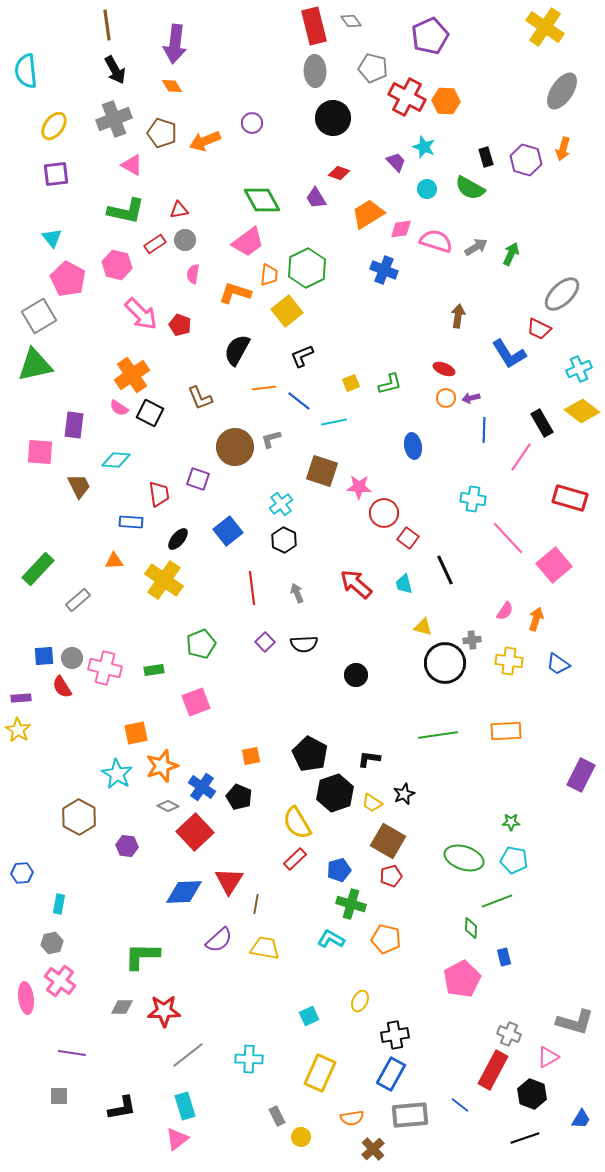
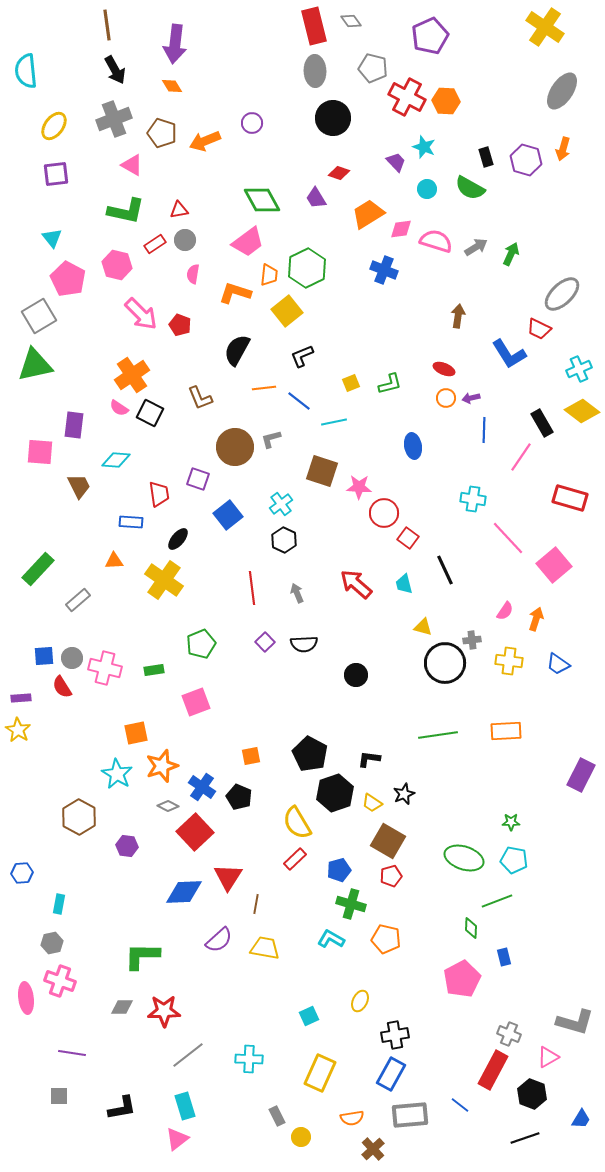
blue square at (228, 531): moved 16 px up
red triangle at (229, 881): moved 1 px left, 4 px up
pink cross at (60, 981): rotated 16 degrees counterclockwise
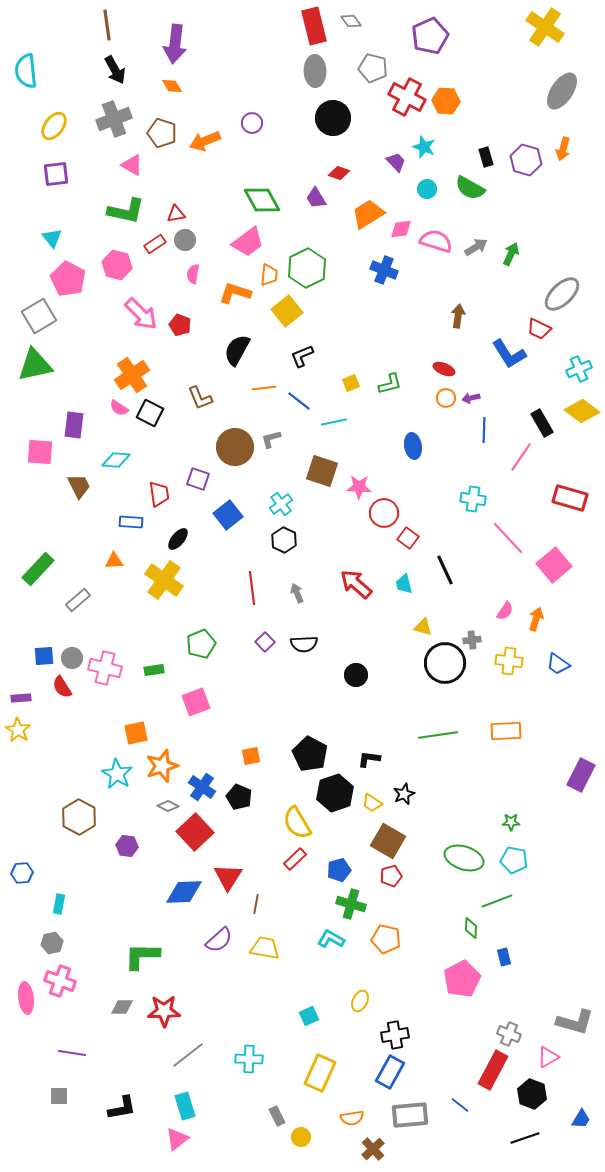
red triangle at (179, 210): moved 3 px left, 4 px down
blue rectangle at (391, 1074): moved 1 px left, 2 px up
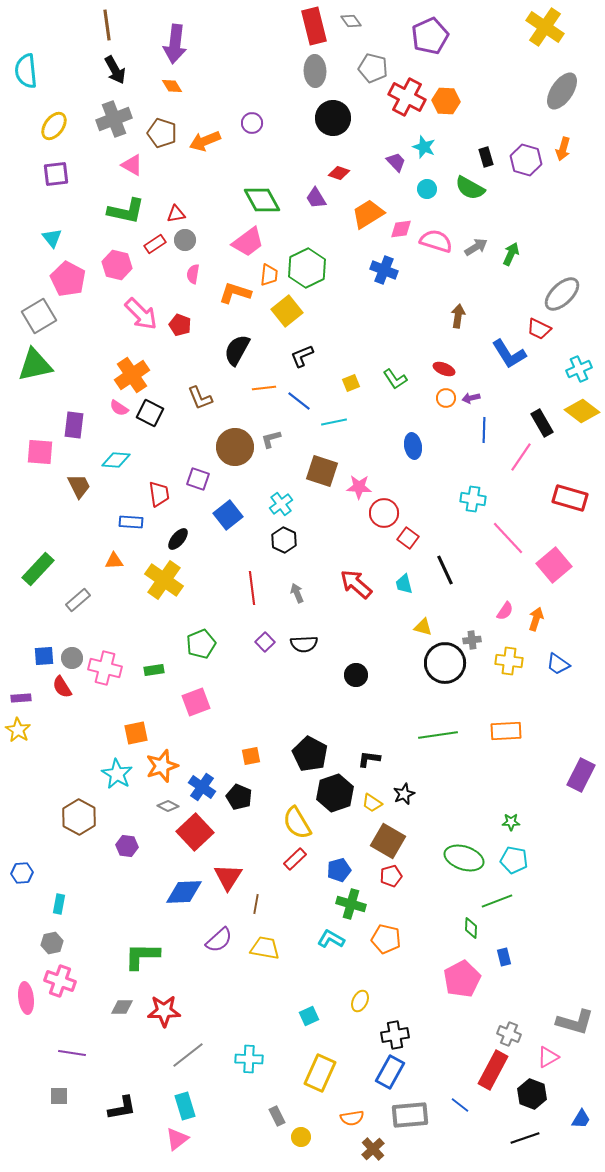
green L-shape at (390, 384): moved 5 px right, 5 px up; rotated 70 degrees clockwise
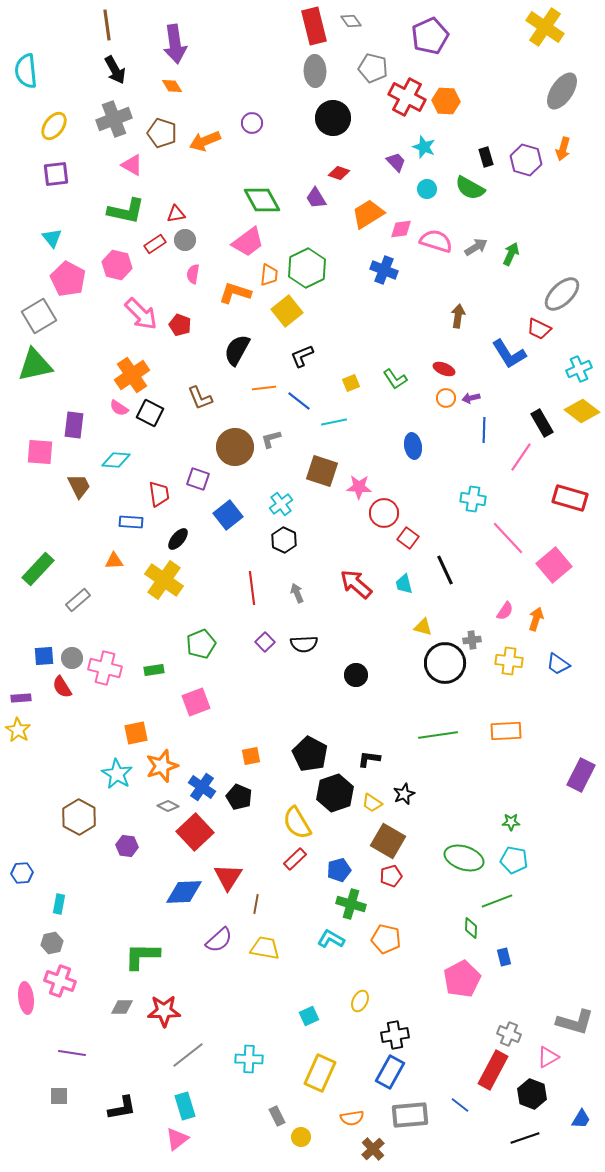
purple arrow at (175, 44): rotated 15 degrees counterclockwise
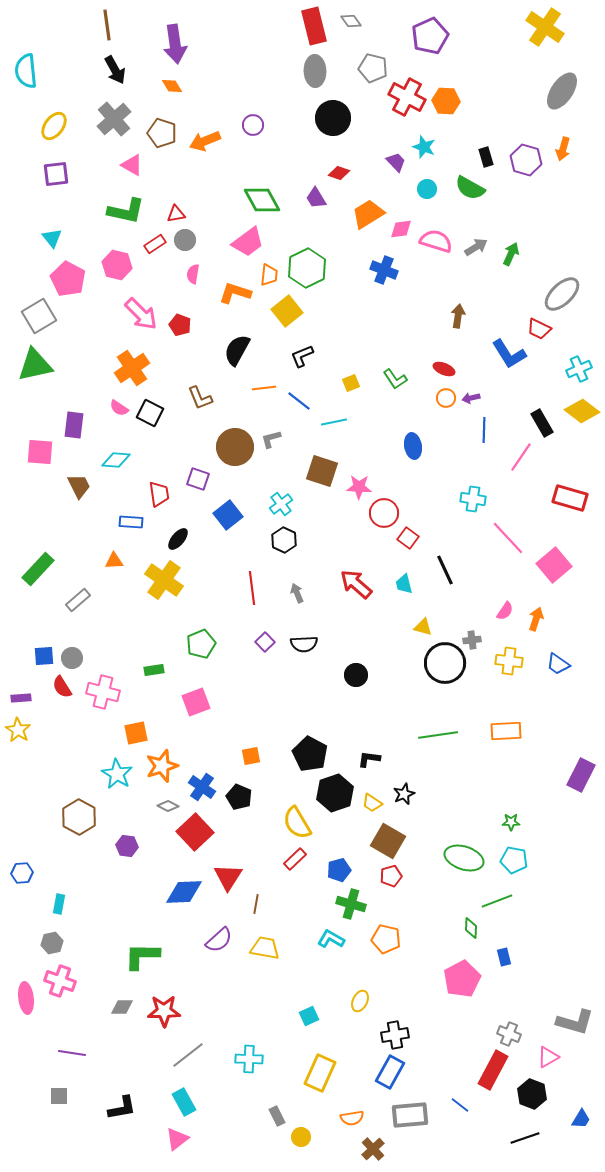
gray cross at (114, 119): rotated 20 degrees counterclockwise
purple circle at (252, 123): moved 1 px right, 2 px down
orange cross at (132, 375): moved 7 px up
pink cross at (105, 668): moved 2 px left, 24 px down
cyan rectangle at (185, 1106): moved 1 px left, 4 px up; rotated 12 degrees counterclockwise
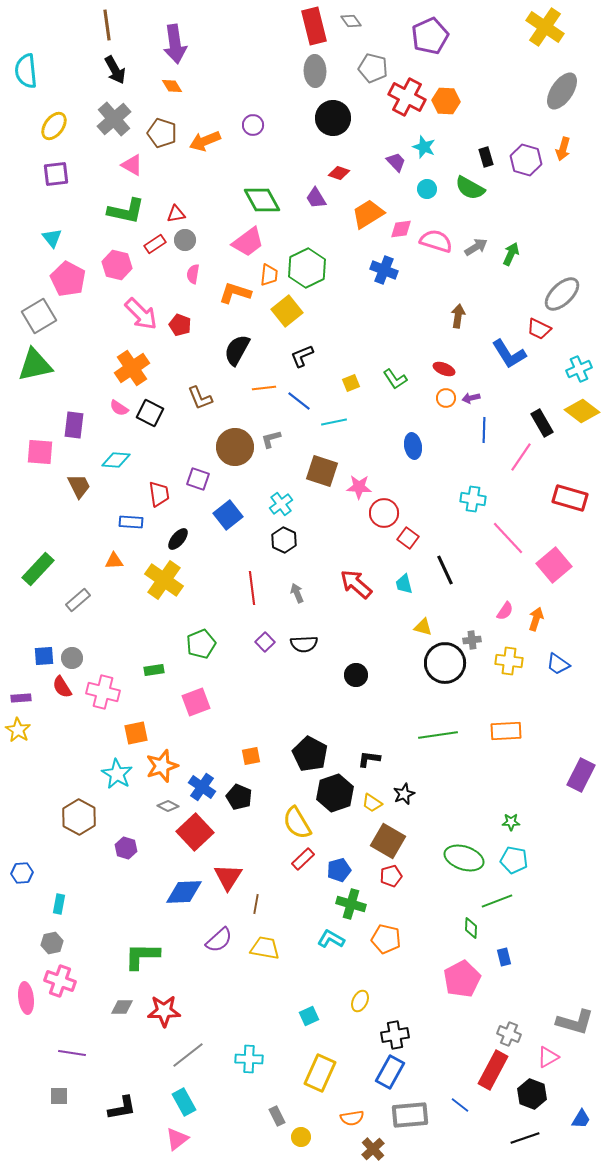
purple hexagon at (127, 846): moved 1 px left, 2 px down; rotated 10 degrees clockwise
red rectangle at (295, 859): moved 8 px right
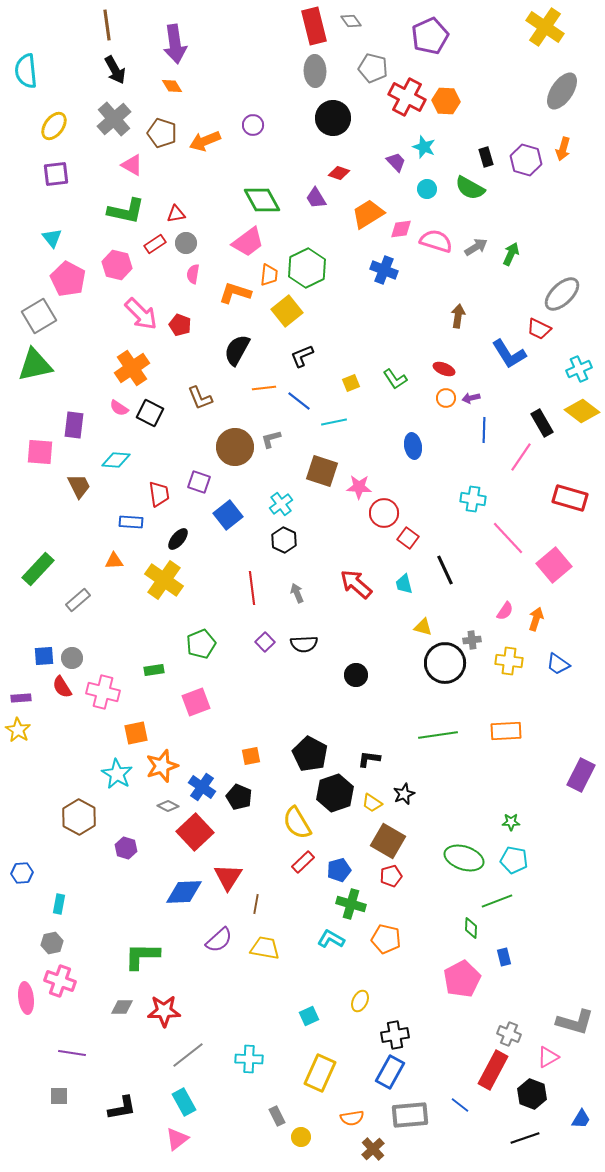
gray circle at (185, 240): moved 1 px right, 3 px down
purple square at (198, 479): moved 1 px right, 3 px down
red rectangle at (303, 859): moved 3 px down
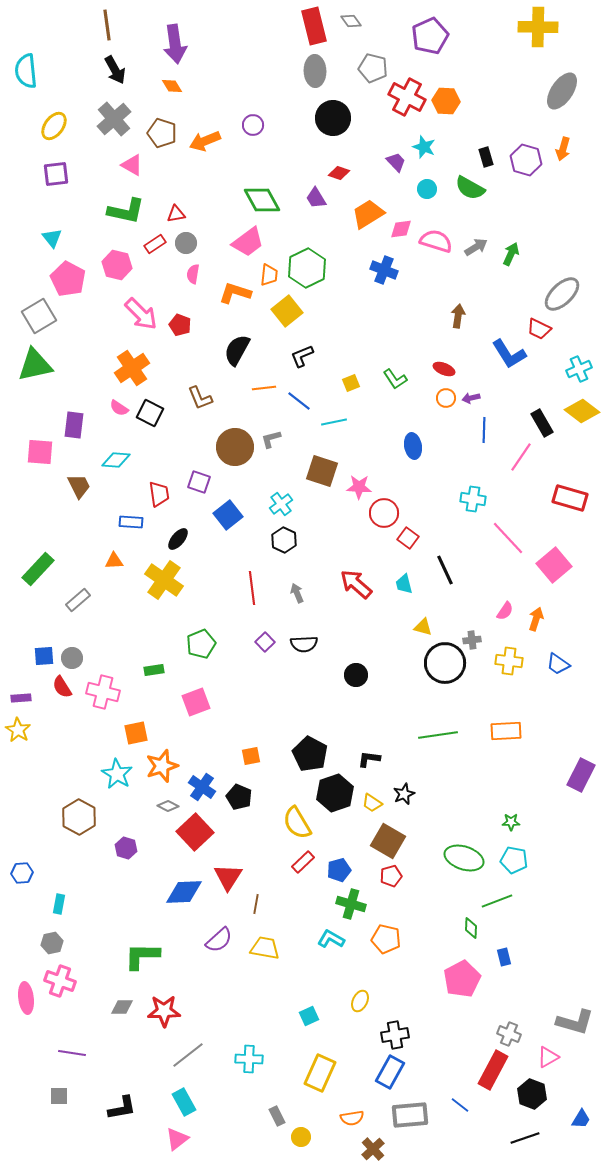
yellow cross at (545, 27): moved 7 px left; rotated 33 degrees counterclockwise
